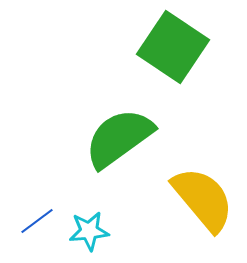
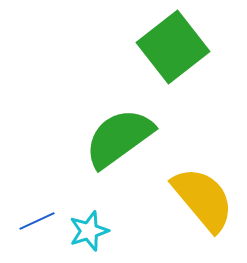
green square: rotated 18 degrees clockwise
blue line: rotated 12 degrees clockwise
cyan star: rotated 12 degrees counterclockwise
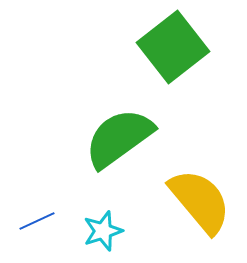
yellow semicircle: moved 3 px left, 2 px down
cyan star: moved 14 px right
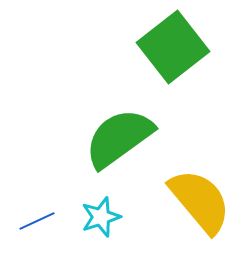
cyan star: moved 2 px left, 14 px up
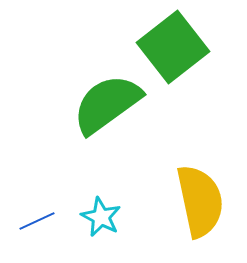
green semicircle: moved 12 px left, 34 px up
yellow semicircle: rotated 28 degrees clockwise
cyan star: rotated 27 degrees counterclockwise
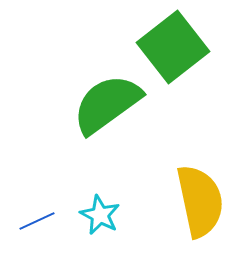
cyan star: moved 1 px left, 2 px up
